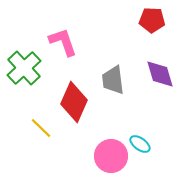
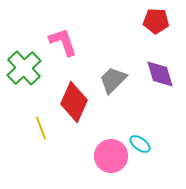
red pentagon: moved 4 px right, 1 px down
gray trapezoid: rotated 52 degrees clockwise
yellow line: rotated 25 degrees clockwise
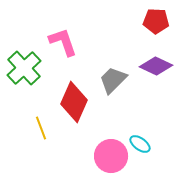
purple diamond: moved 4 px left, 8 px up; rotated 48 degrees counterclockwise
